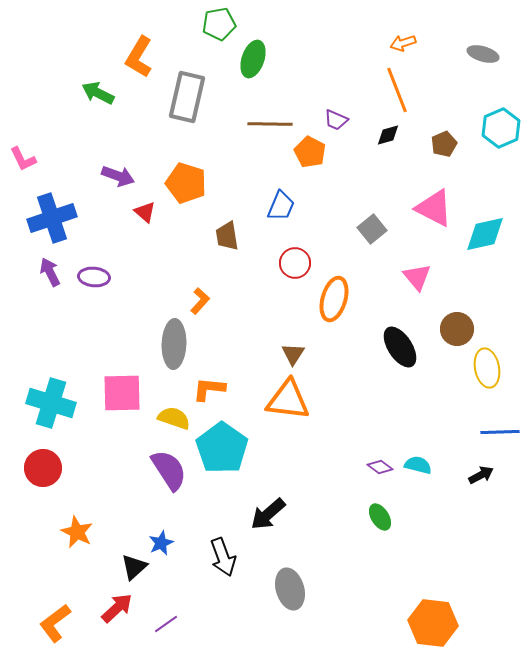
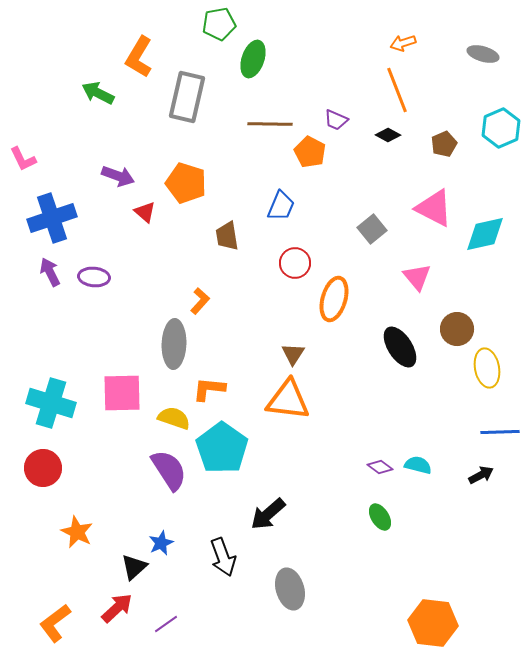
black diamond at (388, 135): rotated 45 degrees clockwise
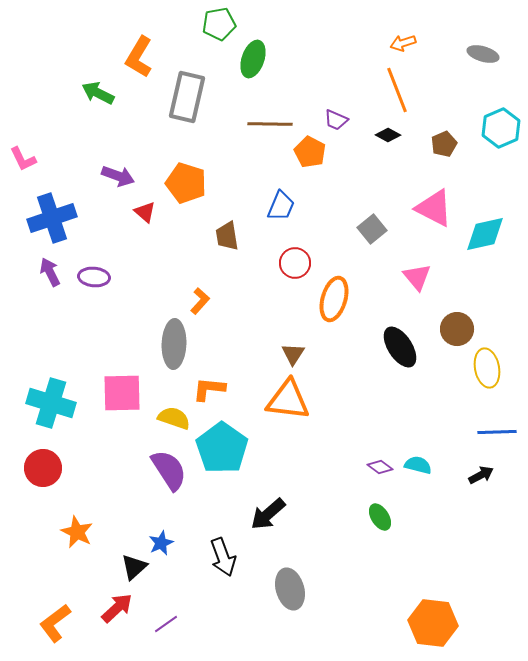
blue line at (500, 432): moved 3 px left
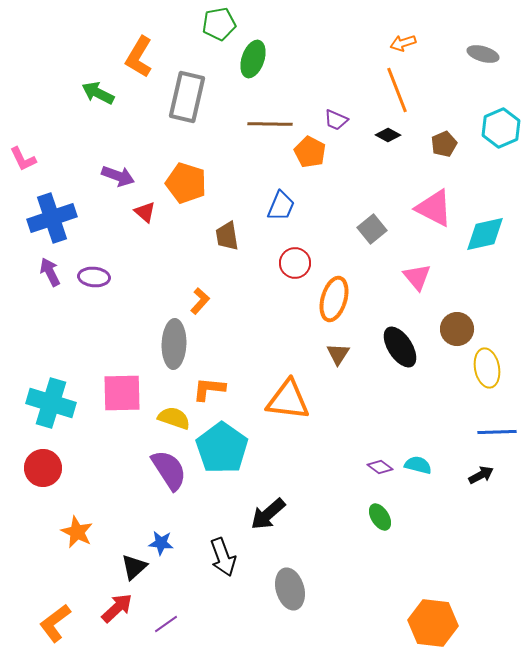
brown triangle at (293, 354): moved 45 px right
blue star at (161, 543): rotated 30 degrees clockwise
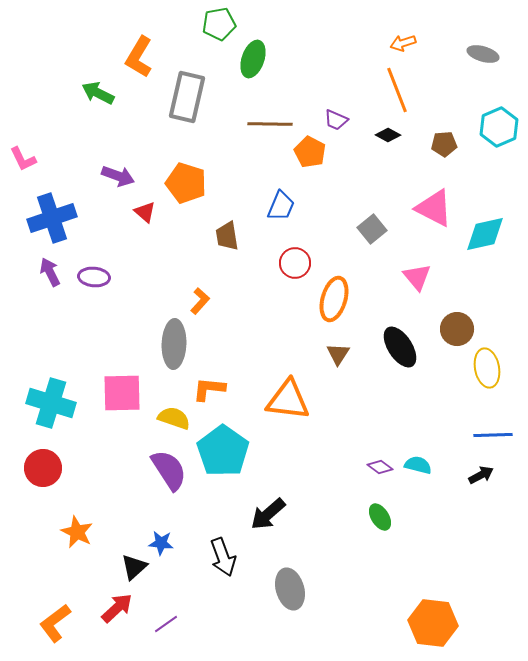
cyan hexagon at (501, 128): moved 2 px left, 1 px up
brown pentagon at (444, 144): rotated 20 degrees clockwise
blue line at (497, 432): moved 4 px left, 3 px down
cyan pentagon at (222, 448): moved 1 px right, 3 px down
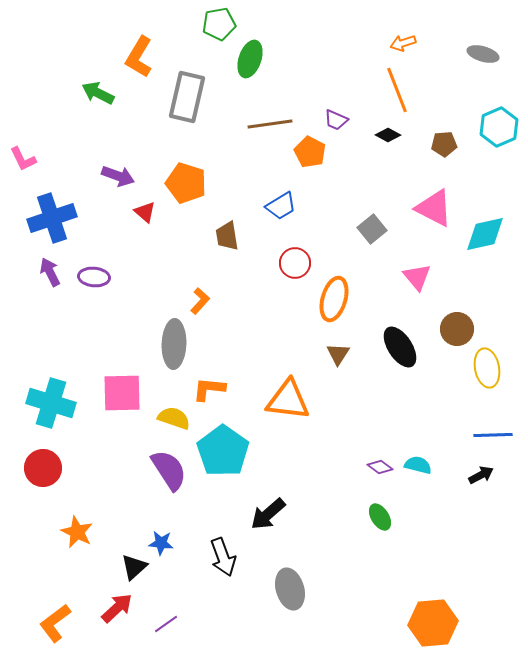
green ellipse at (253, 59): moved 3 px left
brown line at (270, 124): rotated 9 degrees counterclockwise
blue trapezoid at (281, 206): rotated 36 degrees clockwise
orange hexagon at (433, 623): rotated 12 degrees counterclockwise
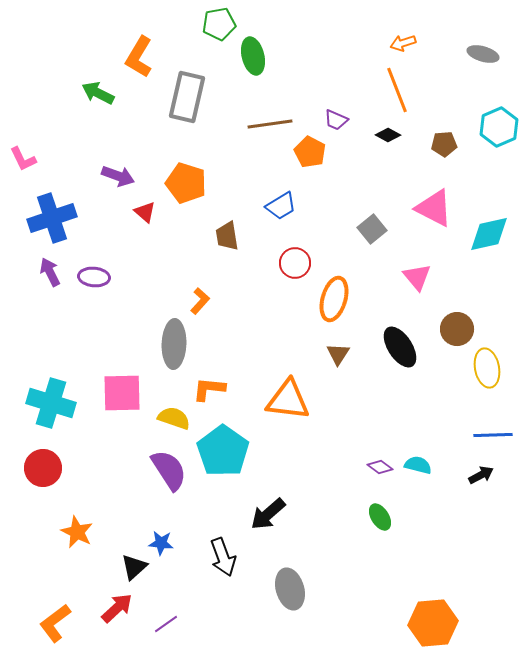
green ellipse at (250, 59): moved 3 px right, 3 px up; rotated 33 degrees counterclockwise
cyan diamond at (485, 234): moved 4 px right
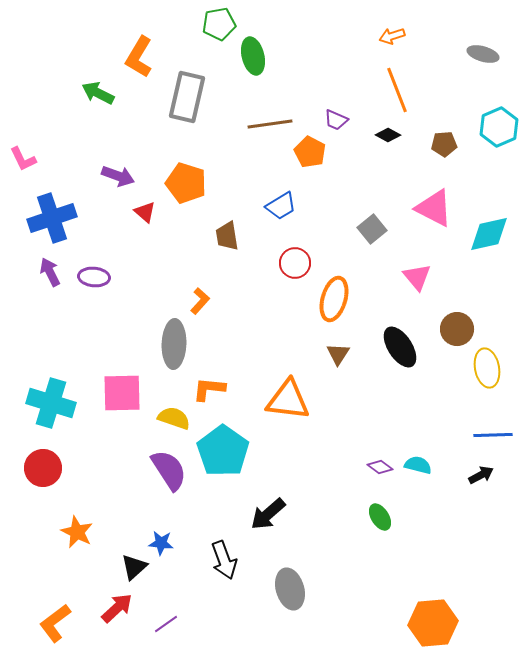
orange arrow at (403, 43): moved 11 px left, 7 px up
black arrow at (223, 557): moved 1 px right, 3 px down
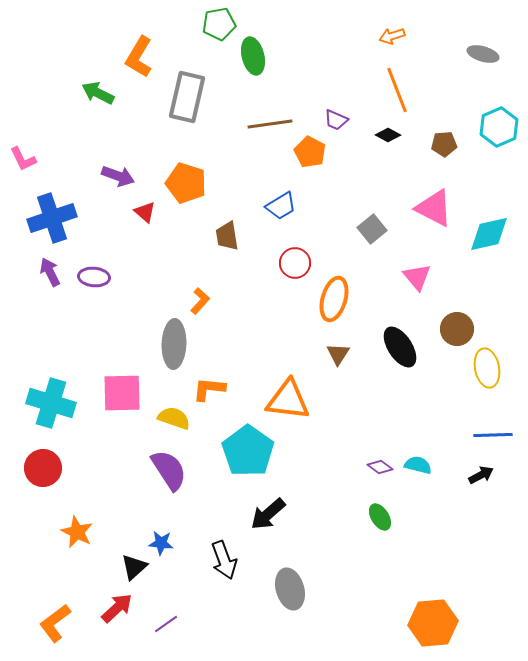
cyan pentagon at (223, 451): moved 25 px right
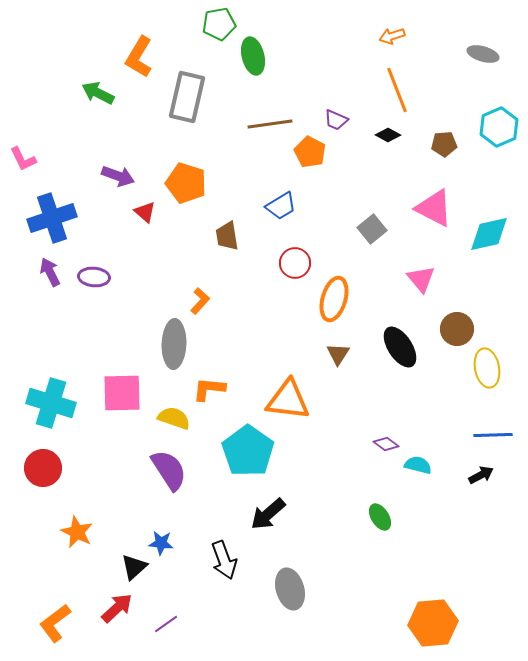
pink triangle at (417, 277): moved 4 px right, 2 px down
purple diamond at (380, 467): moved 6 px right, 23 px up
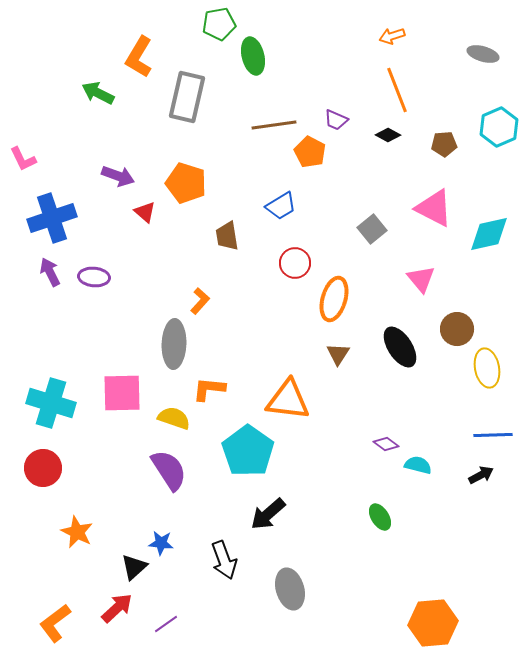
brown line at (270, 124): moved 4 px right, 1 px down
